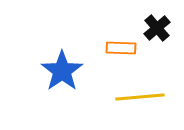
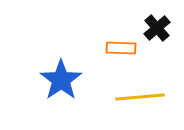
blue star: moved 1 px left, 9 px down
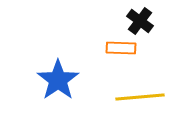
black cross: moved 17 px left, 7 px up; rotated 12 degrees counterclockwise
blue star: moved 3 px left
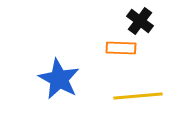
blue star: moved 1 px right, 1 px up; rotated 9 degrees counterclockwise
yellow line: moved 2 px left, 1 px up
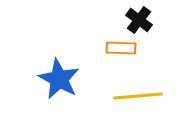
black cross: moved 1 px left, 1 px up
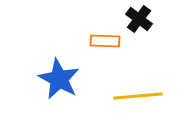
black cross: moved 1 px up
orange rectangle: moved 16 px left, 7 px up
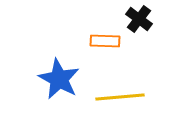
yellow line: moved 18 px left, 1 px down
